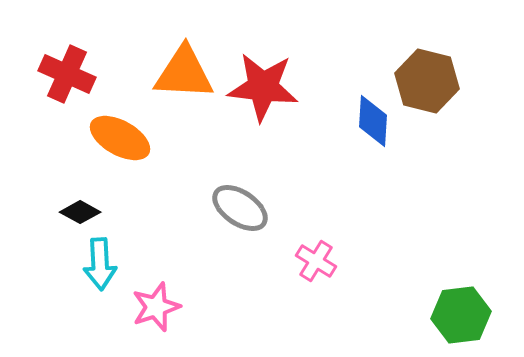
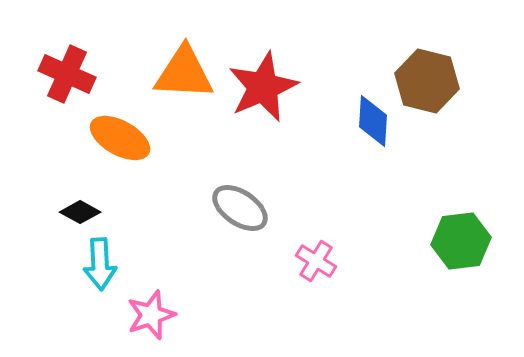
red star: rotated 30 degrees counterclockwise
pink star: moved 5 px left, 8 px down
green hexagon: moved 74 px up
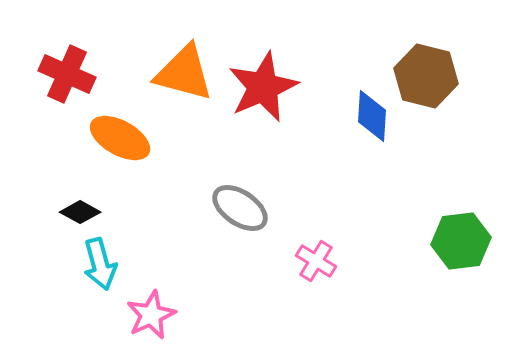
orange triangle: rotated 12 degrees clockwise
brown hexagon: moved 1 px left, 5 px up
blue diamond: moved 1 px left, 5 px up
cyan arrow: rotated 12 degrees counterclockwise
pink star: rotated 6 degrees counterclockwise
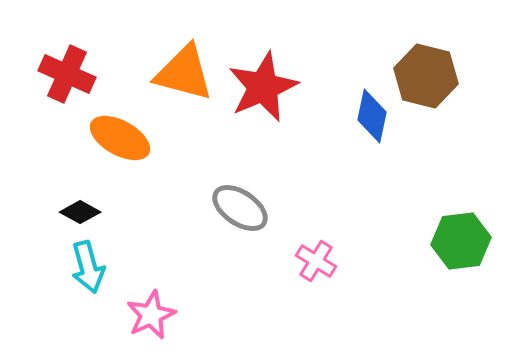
blue diamond: rotated 8 degrees clockwise
cyan arrow: moved 12 px left, 3 px down
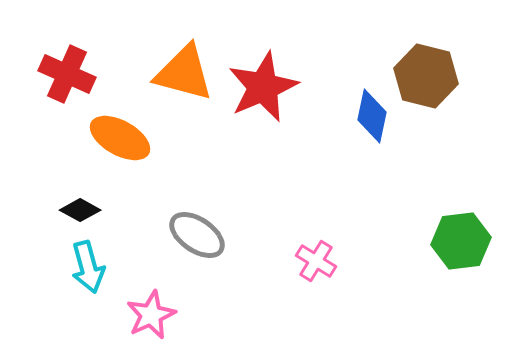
gray ellipse: moved 43 px left, 27 px down
black diamond: moved 2 px up
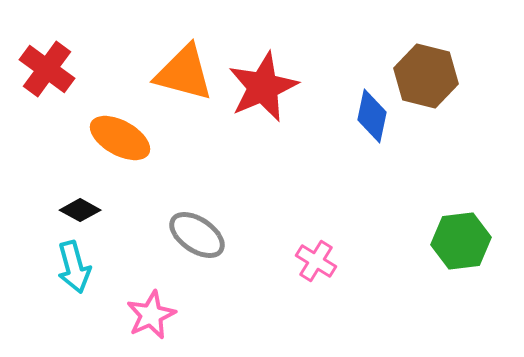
red cross: moved 20 px left, 5 px up; rotated 12 degrees clockwise
cyan arrow: moved 14 px left
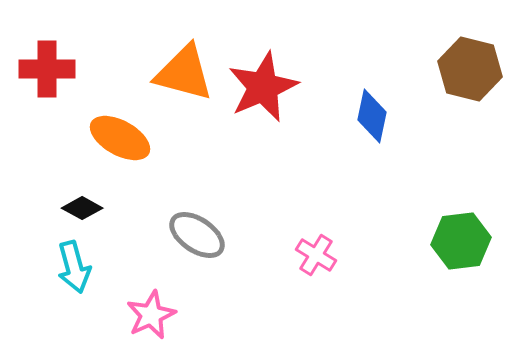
red cross: rotated 36 degrees counterclockwise
brown hexagon: moved 44 px right, 7 px up
black diamond: moved 2 px right, 2 px up
pink cross: moved 6 px up
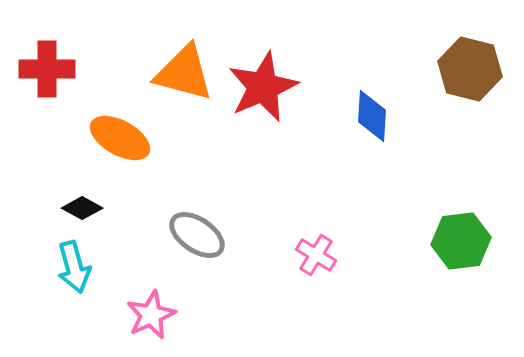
blue diamond: rotated 8 degrees counterclockwise
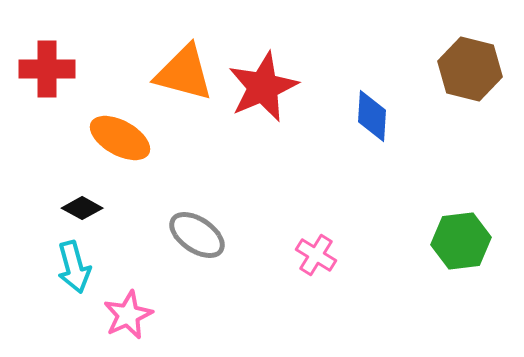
pink star: moved 23 px left
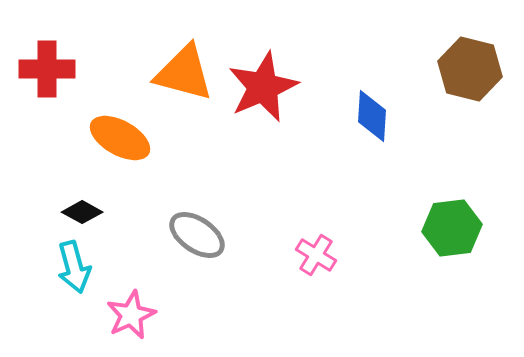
black diamond: moved 4 px down
green hexagon: moved 9 px left, 13 px up
pink star: moved 3 px right
